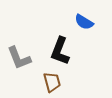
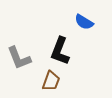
brown trapezoid: moved 1 px left, 1 px up; rotated 35 degrees clockwise
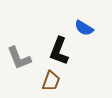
blue semicircle: moved 6 px down
black L-shape: moved 1 px left
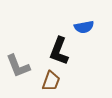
blue semicircle: moved 1 px up; rotated 42 degrees counterclockwise
gray L-shape: moved 1 px left, 8 px down
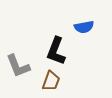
black L-shape: moved 3 px left
